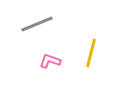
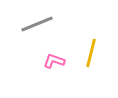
pink L-shape: moved 4 px right
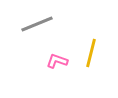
pink L-shape: moved 3 px right
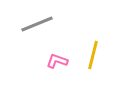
yellow line: moved 2 px right, 2 px down
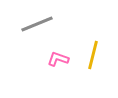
pink L-shape: moved 1 px right, 2 px up
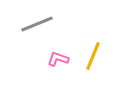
yellow line: moved 1 px down; rotated 8 degrees clockwise
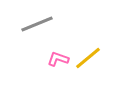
yellow line: moved 5 px left, 2 px down; rotated 28 degrees clockwise
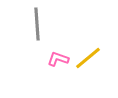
gray line: rotated 72 degrees counterclockwise
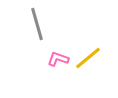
gray line: rotated 12 degrees counterclockwise
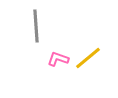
gray line: moved 1 px left, 2 px down; rotated 12 degrees clockwise
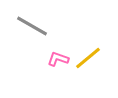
gray line: moved 4 px left; rotated 56 degrees counterclockwise
